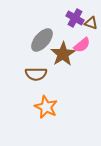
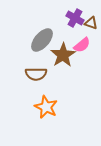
brown star: moved 1 px down
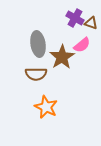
gray ellipse: moved 4 px left, 4 px down; rotated 50 degrees counterclockwise
brown star: moved 1 px left, 2 px down
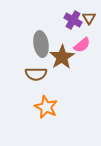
purple cross: moved 2 px left, 2 px down
brown triangle: moved 2 px left, 5 px up; rotated 40 degrees clockwise
gray ellipse: moved 3 px right
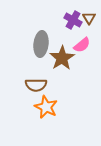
gray ellipse: rotated 15 degrees clockwise
brown star: moved 1 px down
brown semicircle: moved 11 px down
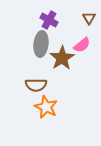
purple cross: moved 24 px left
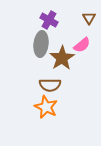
brown semicircle: moved 14 px right
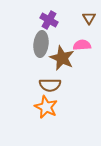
pink semicircle: rotated 144 degrees counterclockwise
brown star: rotated 15 degrees counterclockwise
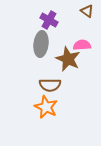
brown triangle: moved 2 px left, 7 px up; rotated 24 degrees counterclockwise
brown star: moved 6 px right, 1 px down
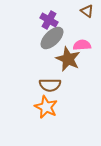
gray ellipse: moved 11 px right, 6 px up; rotated 40 degrees clockwise
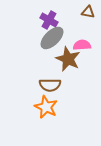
brown triangle: moved 1 px right, 1 px down; rotated 24 degrees counterclockwise
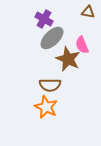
purple cross: moved 5 px left, 1 px up
pink semicircle: rotated 108 degrees counterclockwise
